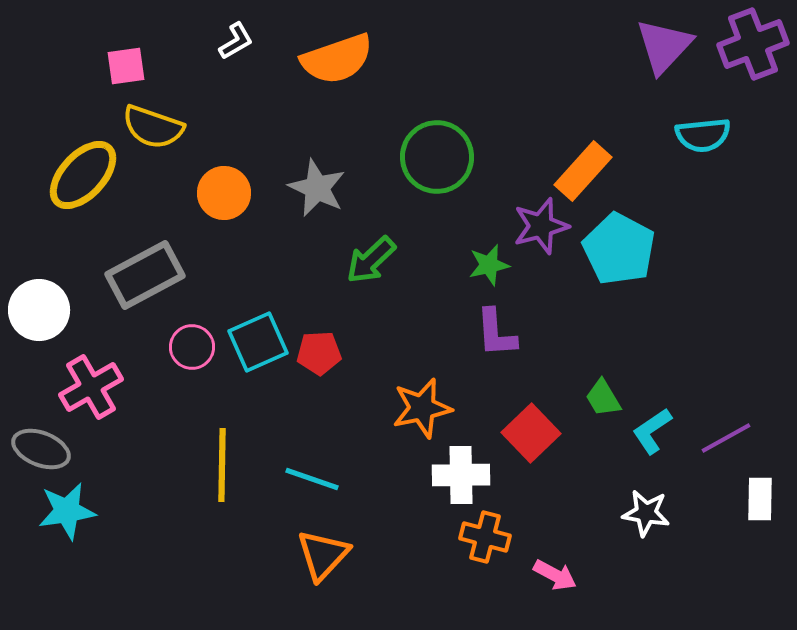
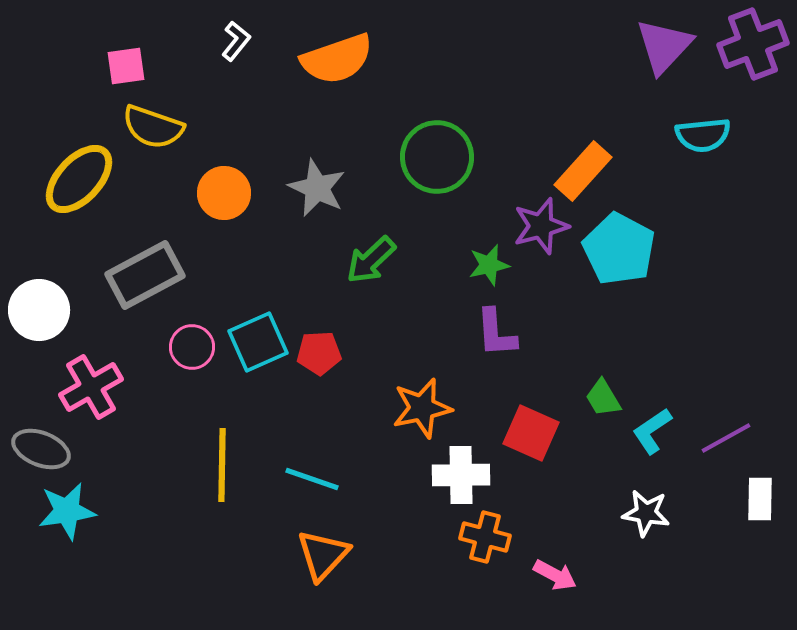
white L-shape: rotated 21 degrees counterclockwise
yellow ellipse: moved 4 px left, 4 px down
red square: rotated 22 degrees counterclockwise
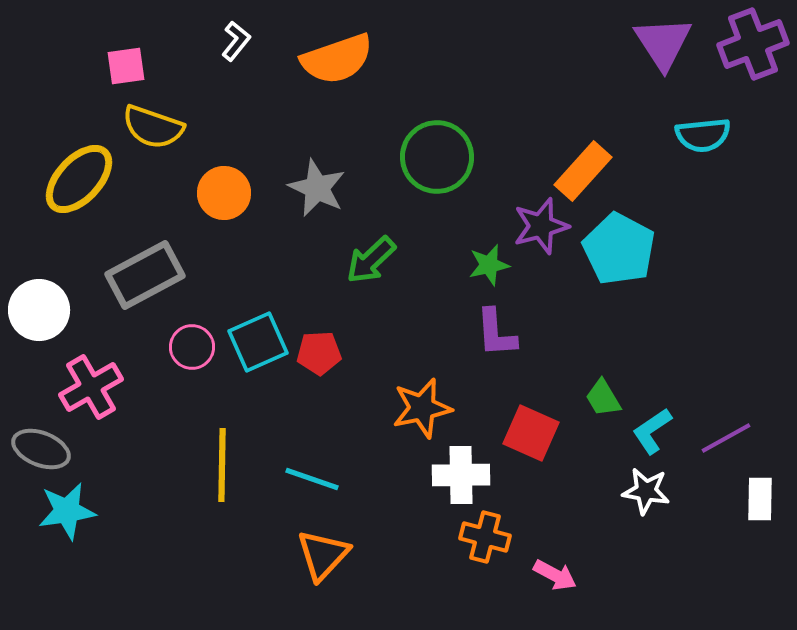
purple triangle: moved 1 px left, 3 px up; rotated 16 degrees counterclockwise
white star: moved 22 px up
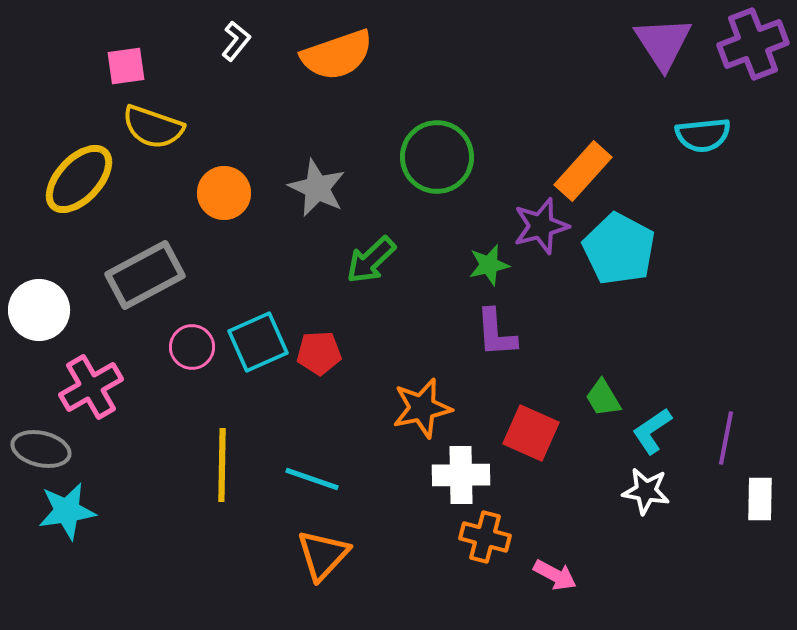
orange semicircle: moved 4 px up
purple line: rotated 50 degrees counterclockwise
gray ellipse: rotated 8 degrees counterclockwise
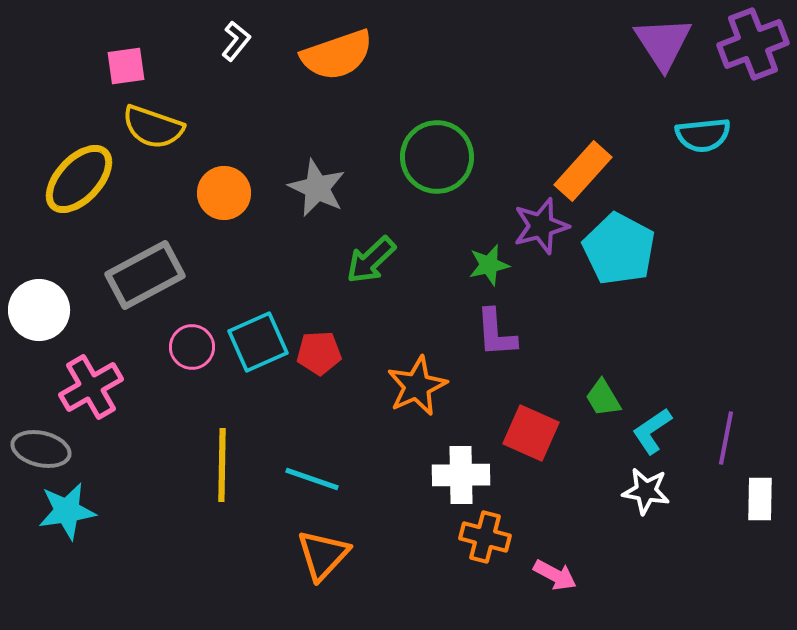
orange star: moved 5 px left, 22 px up; rotated 12 degrees counterclockwise
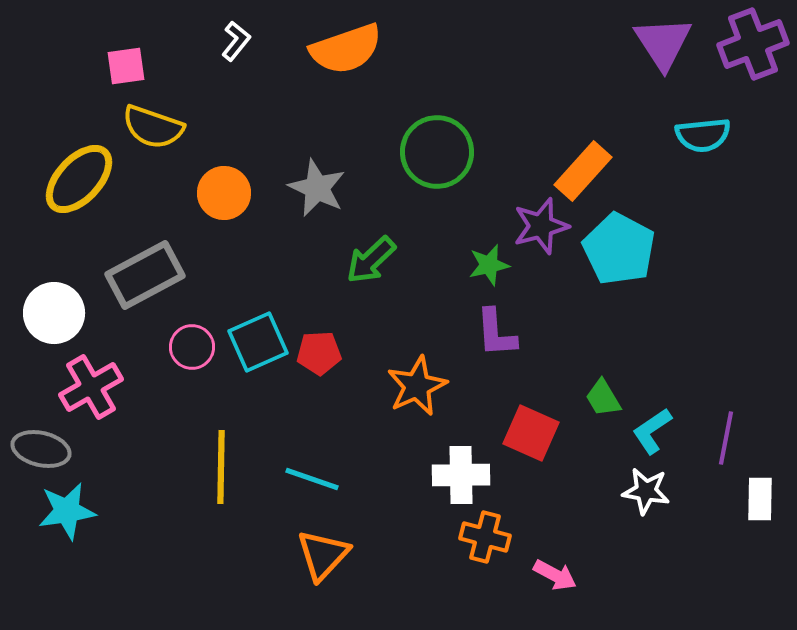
orange semicircle: moved 9 px right, 6 px up
green circle: moved 5 px up
white circle: moved 15 px right, 3 px down
yellow line: moved 1 px left, 2 px down
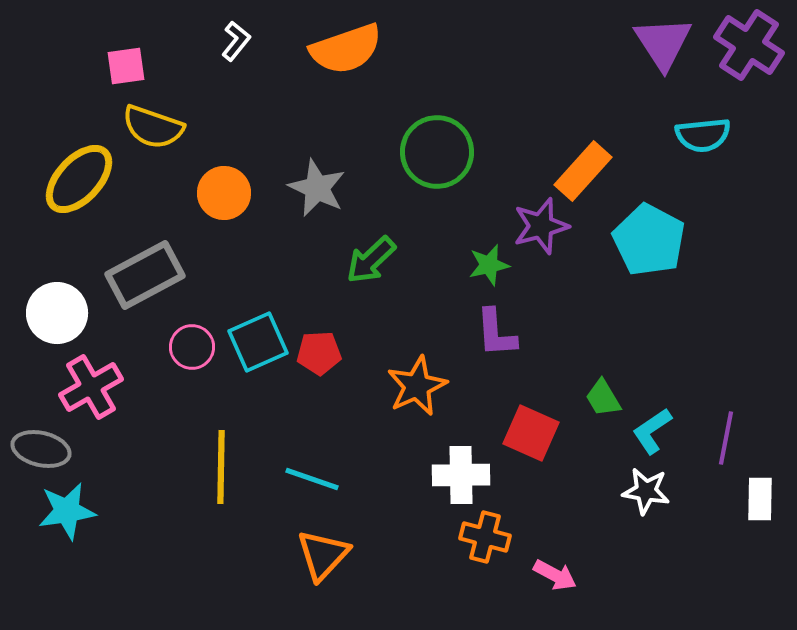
purple cross: moved 4 px left, 1 px down; rotated 36 degrees counterclockwise
cyan pentagon: moved 30 px right, 9 px up
white circle: moved 3 px right
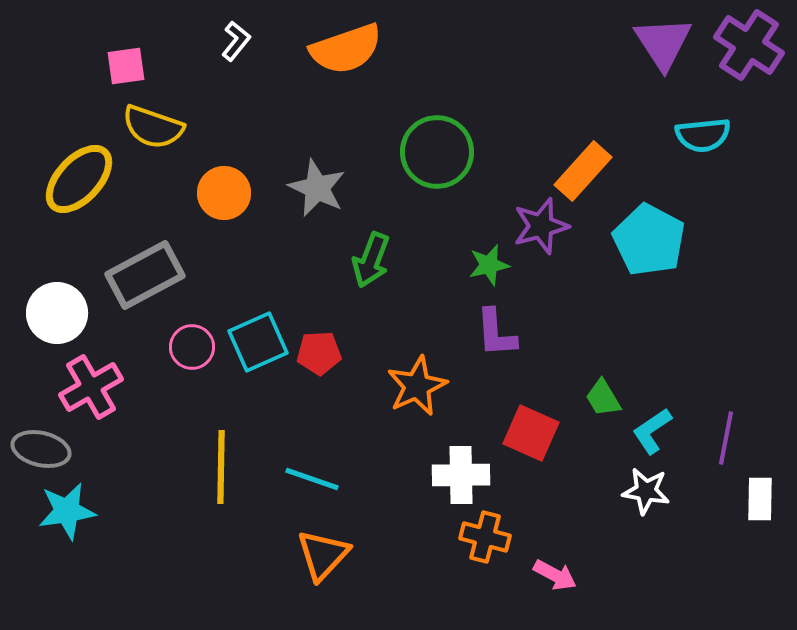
green arrow: rotated 26 degrees counterclockwise
